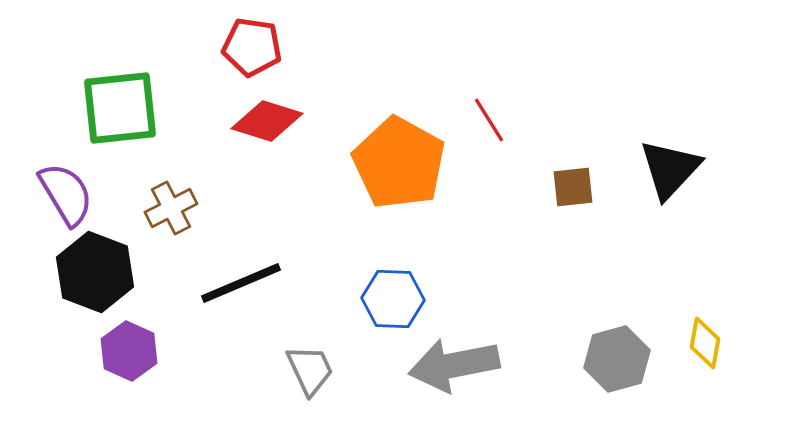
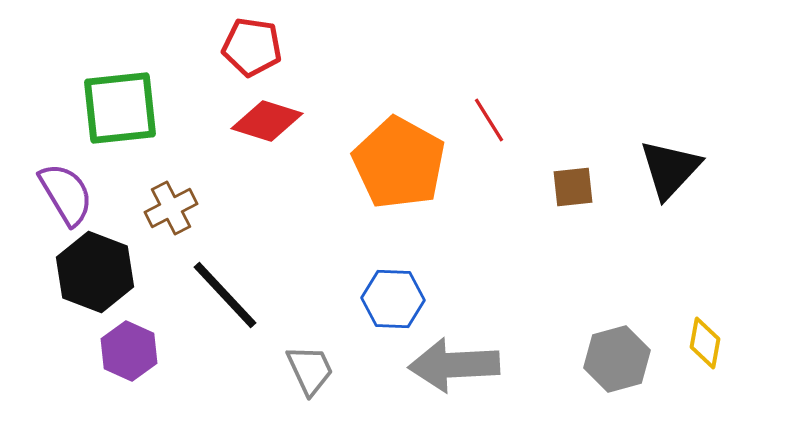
black line: moved 16 px left, 12 px down; rotated 70 degrees clockwise
gray arrow: rotated 8 degrees clockwise
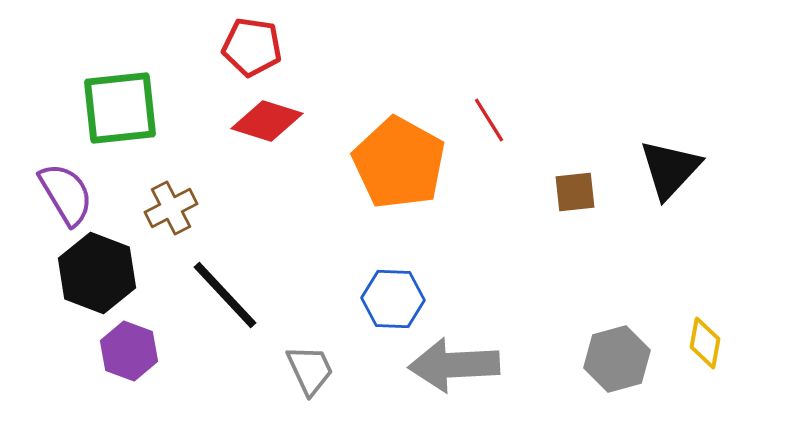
brown square: moved 2 px right, 5 px down
black hexagon: moved 2 px right, 1 px down
purple hexagon: rotated 4 degrees counterclockwise
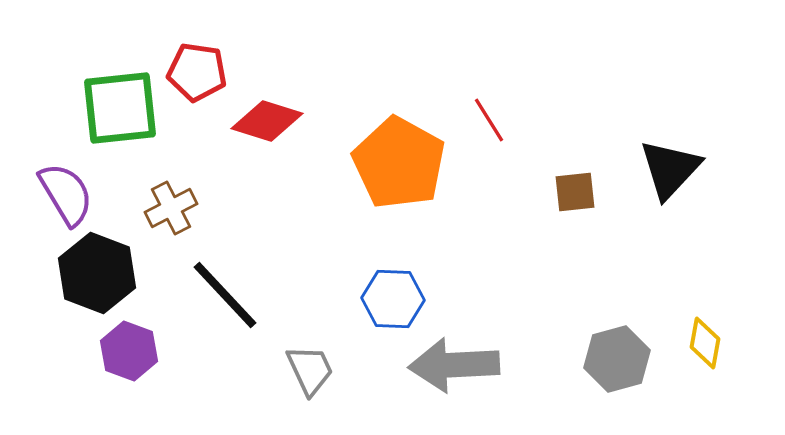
red pentagon: moved 55 px left, 25 px down
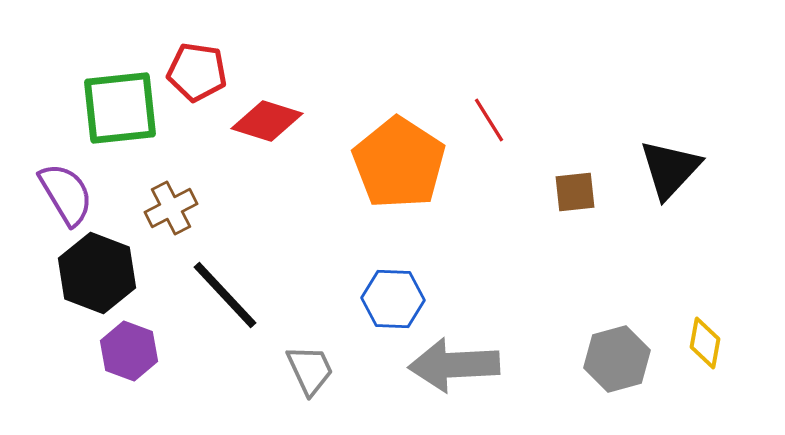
orange pentagon: rotated 4 degrees clockwise
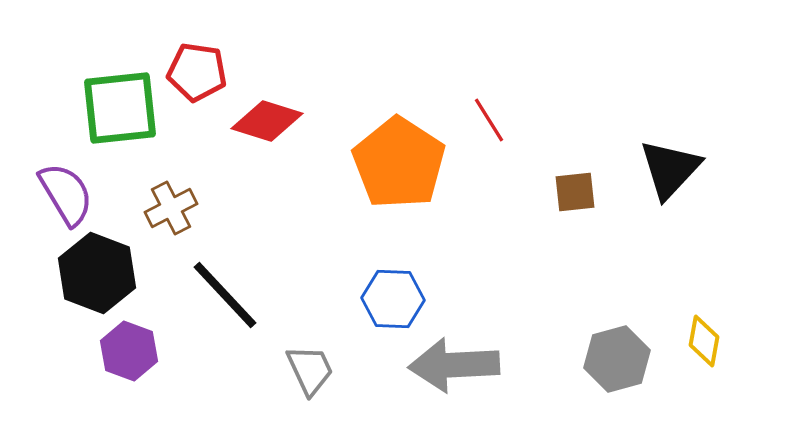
yellow diamond: moved 1 px left, 2 px up
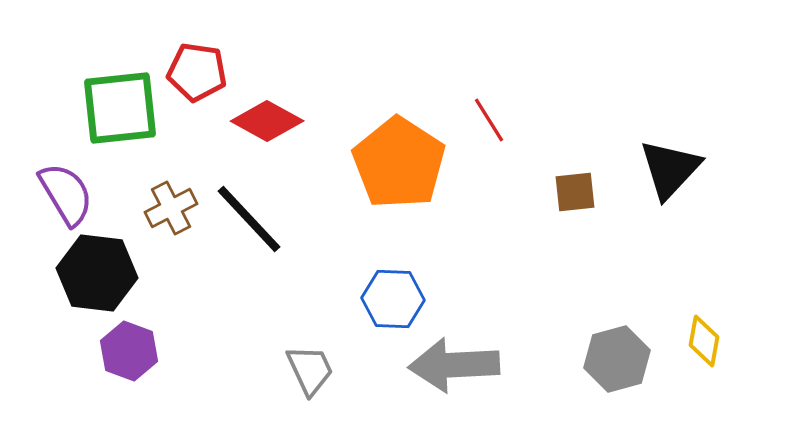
red diamond: rotated 12 degrees clockwise
black hexagon: rotated 14 degrees counterclockwise
black line: moved 24 px right, 76 px up
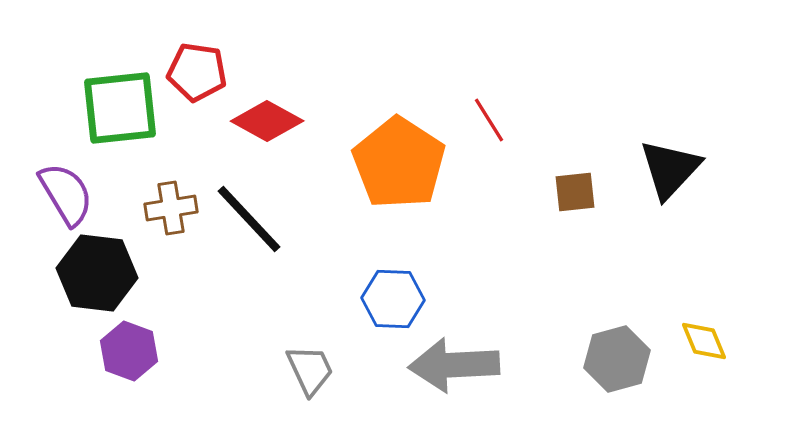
brown cross: rotated 18 degrees clockwise
yellow diamond: rotated 33 degrees counterclockwise
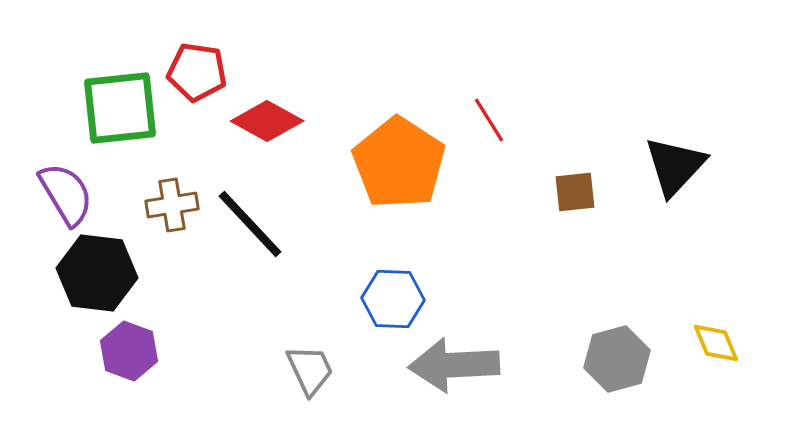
black triangle: moved 5 px right, 3 px up
brown cross: moved 1 px right, 3 px up
black line: moved 1 px right, 5 px down
yellow diamond: moved 12 px right, 2 px down
